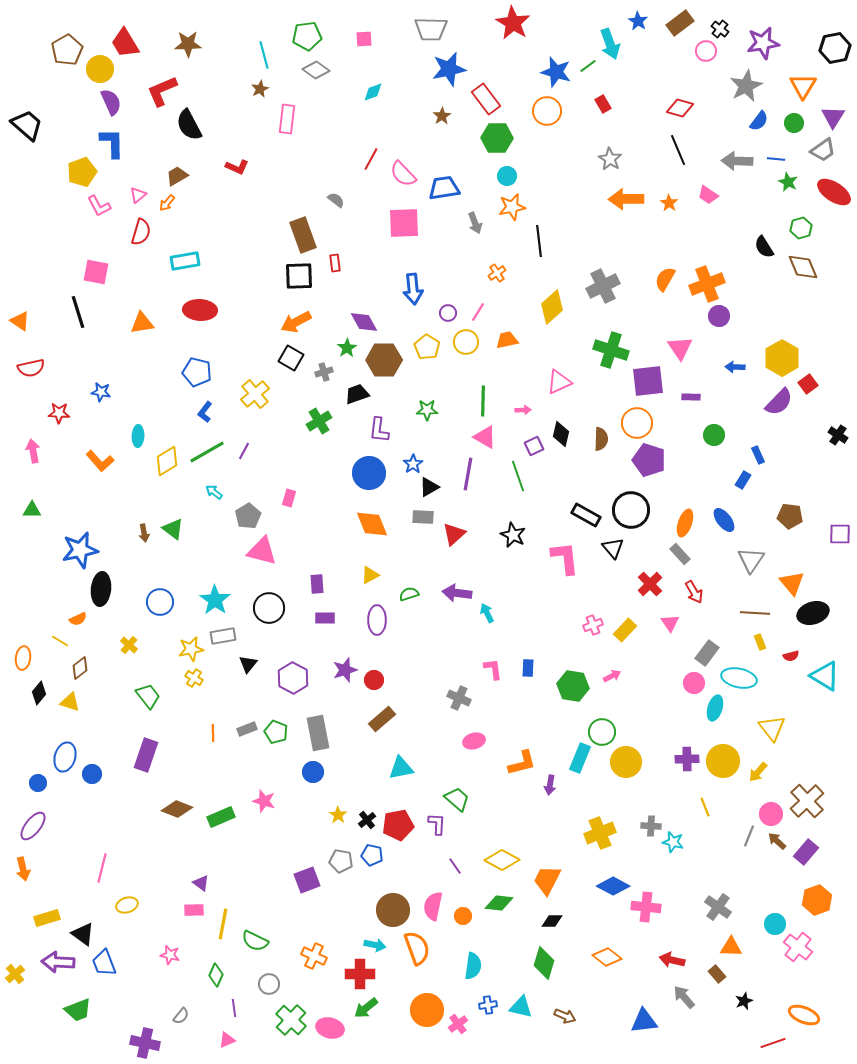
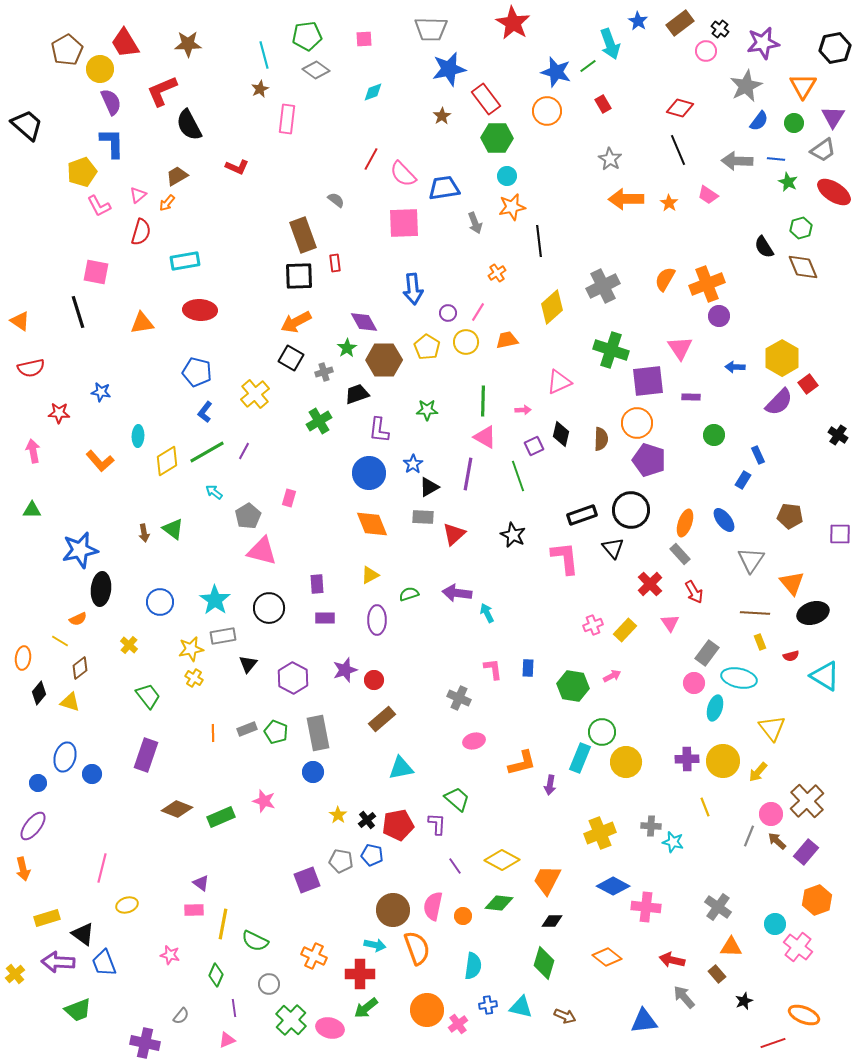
black rectangle at (586, 515): moved 4 px left; rotated 48 degrees counterclockwise
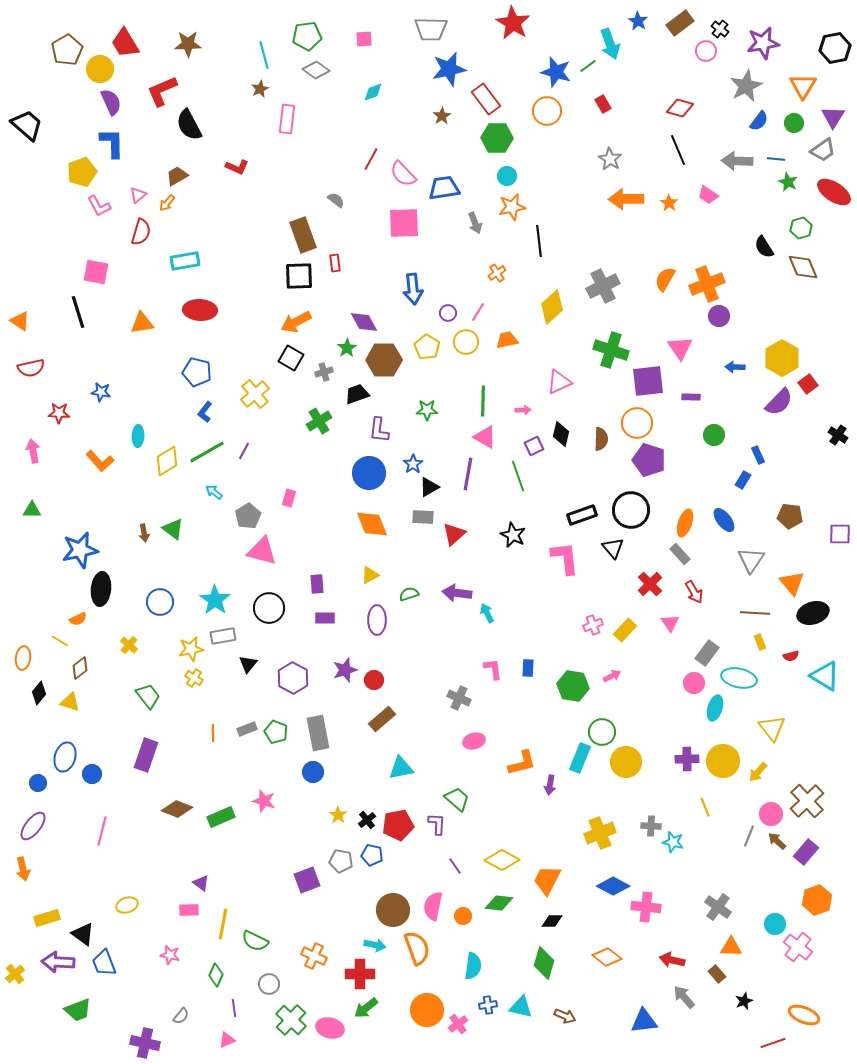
pink line at (102, 868): moved 37 px up
pink rectangle at (194, 910): moved 5 px left
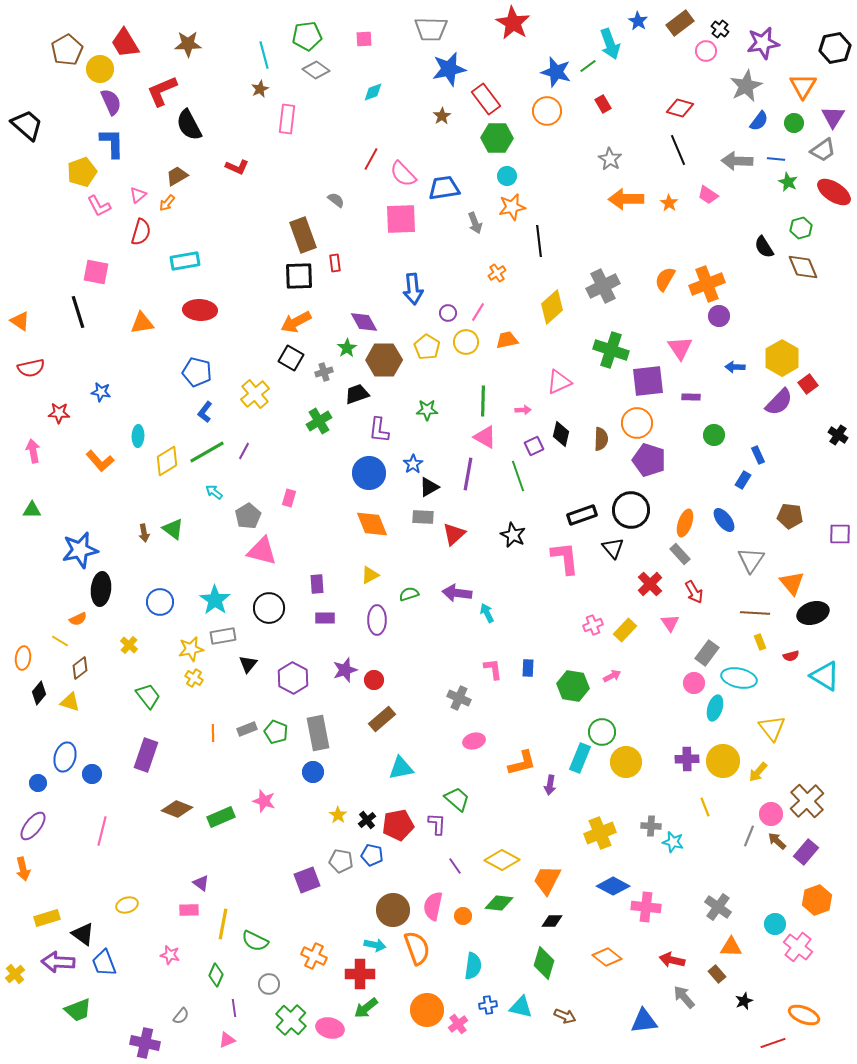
pink square at (404, 223): moved 3 px left, 4 px up
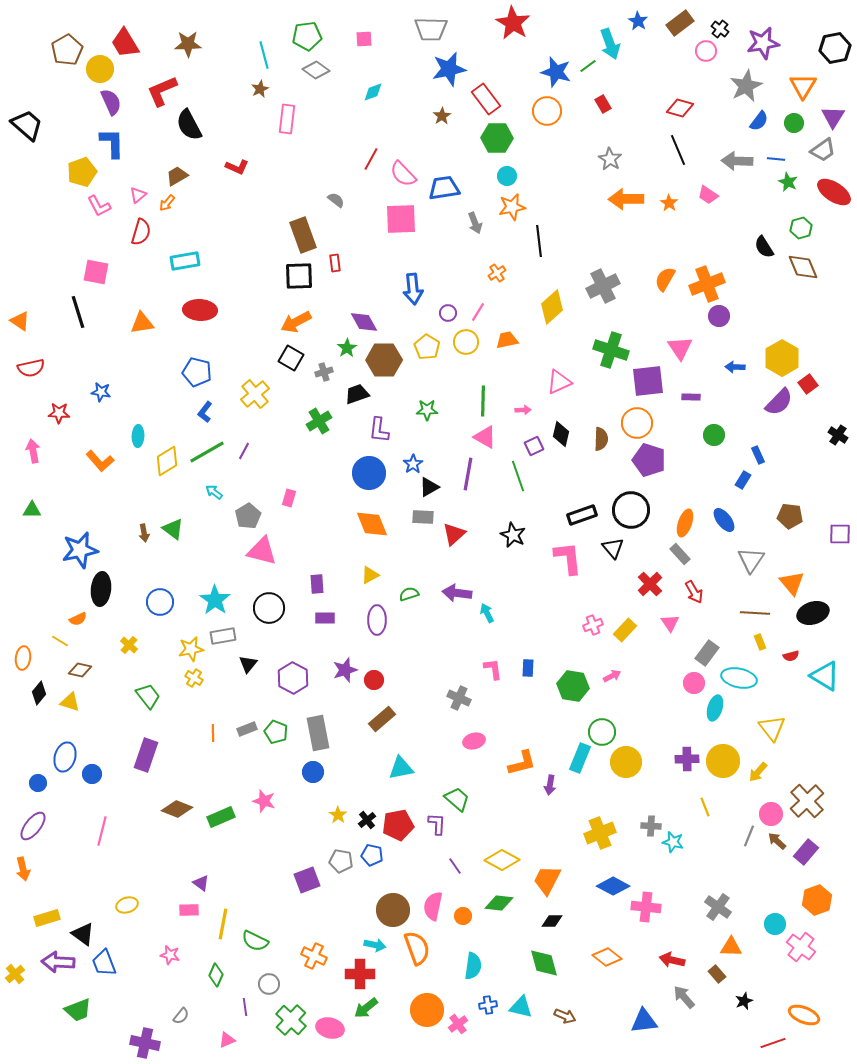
pink L-shape at (565, 558): moved 3 px right
brown diamond at (80, 668): moved 2 px down; rotated 50 degrees clockwise
pink cross at (798, 947): moved 3 px right
green diamond at (544, 963): rotated 32 degrees counterclockwise
purple line at (234, 1008): moved 11 px right, 1 px up
